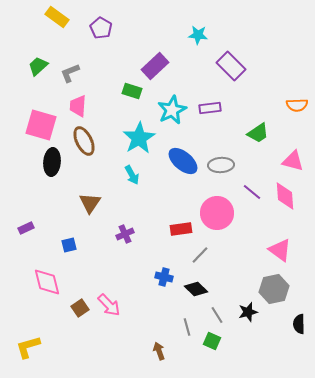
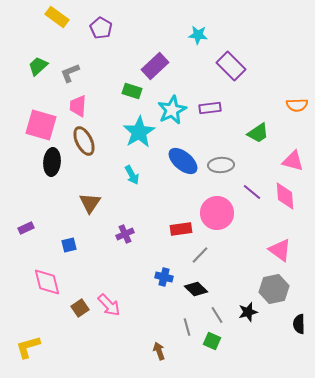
cyan star at (139, 138): moved 6 px up
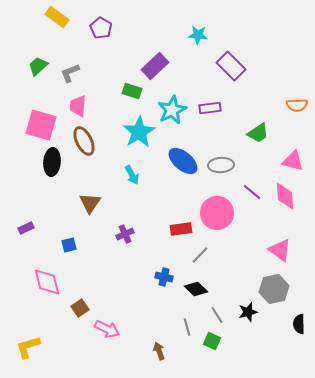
pink arrow at (109, 305): moved 2 px left, 24 px down; rotated 20 degrees counterclockwise
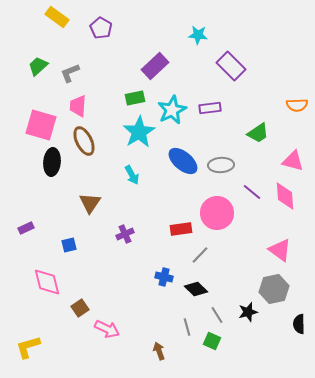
green rectangle at (132, 91): moved 3 px right, 7 px down; rotated 30 degrees counterclockwise
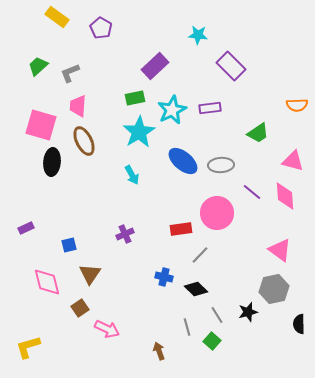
brown triangle at (90, 203): moved 71 px down
green square at (212, 341): rotated 18 degrees clockwise
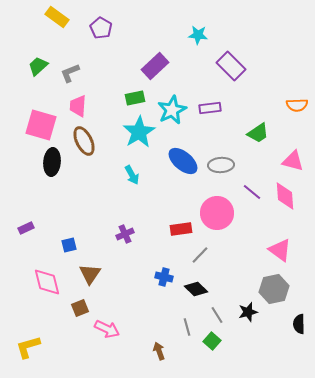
brown square at (80, 308): rotated 12 degrees clockwise
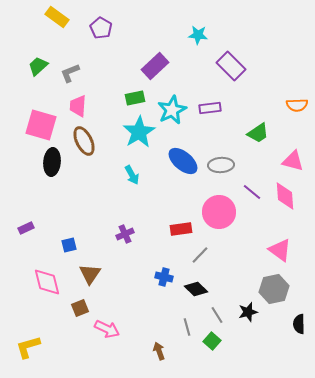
pink circle at (217, 213): moved 2 px right, 1 px up
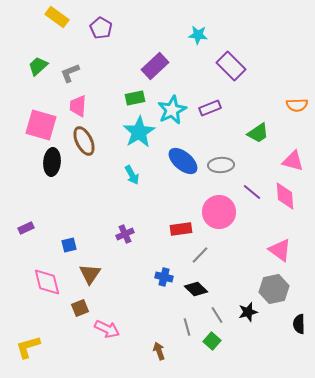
purple rectangle at (210, 108): rotated 15 degrees counterclockwise
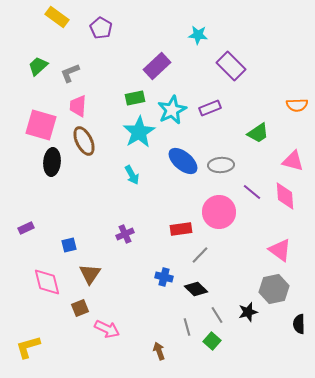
purple rectangle at (155, 66): moved 2 px right
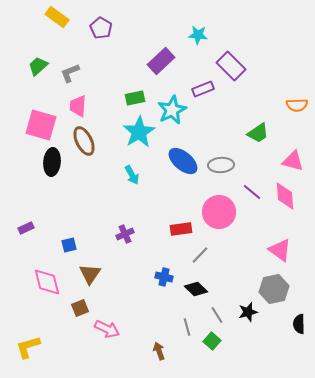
purple rectangle at (157, 66): moved 4 px right, 5 px up
purple rectangle at (210, 108): moved 7 px left, 19 px up
